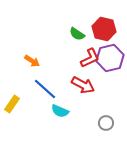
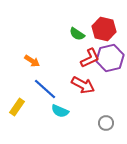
yellow rectangle: moved 5 px right, 3 px down
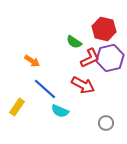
green semicircle: moved 3 px left, 8 px down
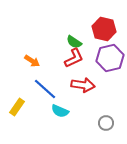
red L-shape: moved 16 px left
red arrow: rotated 20 degrees counterclockwise
